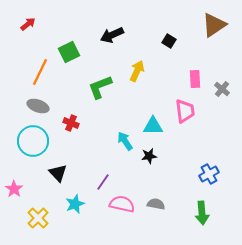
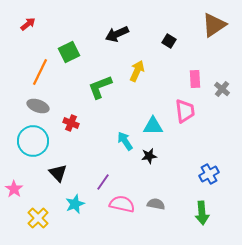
black arrow: moved 5 px right, 1 px up
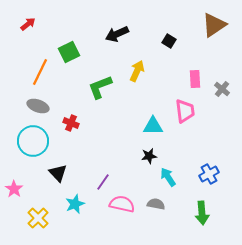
cyan arrow: moved 43 px right, 36 px down
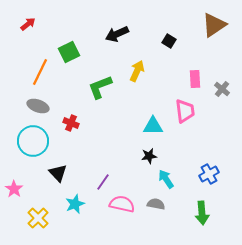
cyan arrow: moved 2 px left, 2 px down
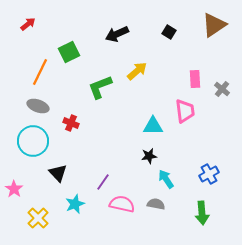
black square: moved 9 px up
yellow arrow: rotated 25 degrees clockwise
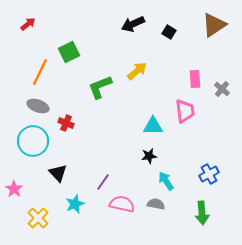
black arrow: moved 16 px right, 10 px up
red cross: moved 5 px left
cyan arrow: moved 2 px down
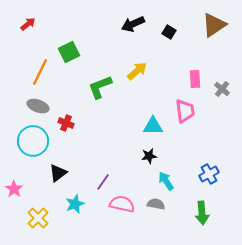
black triangle: rotated 36 degrees clockwise
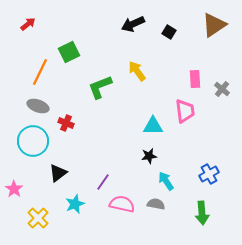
yellow arrow: rotated 85 degrees counterclockwise
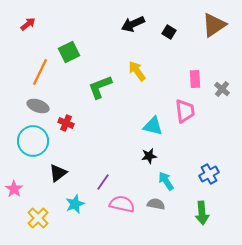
cyan triangle: rotated 15 degrees clockwise
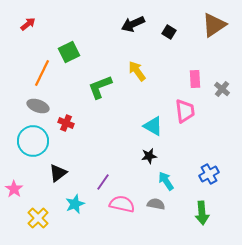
orange line: moved 2 px right, 1 px down
cyan triangle: rotated 15 degrees clockwise
